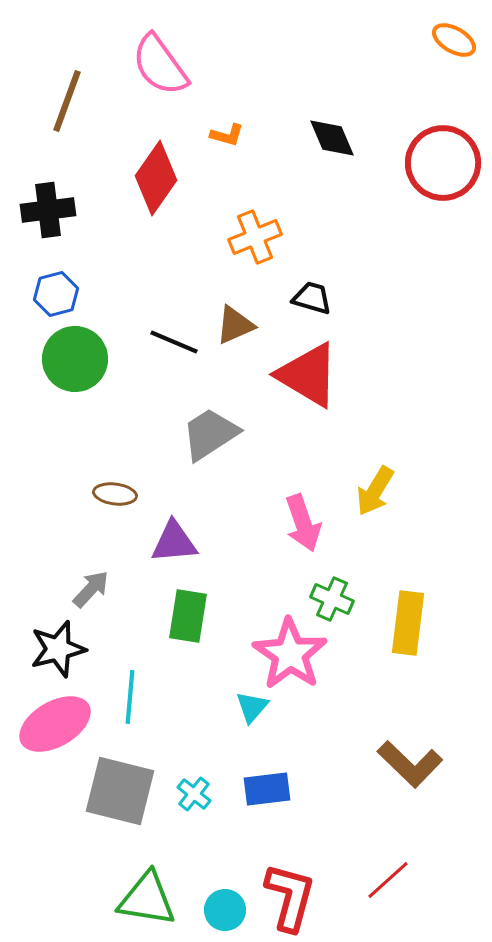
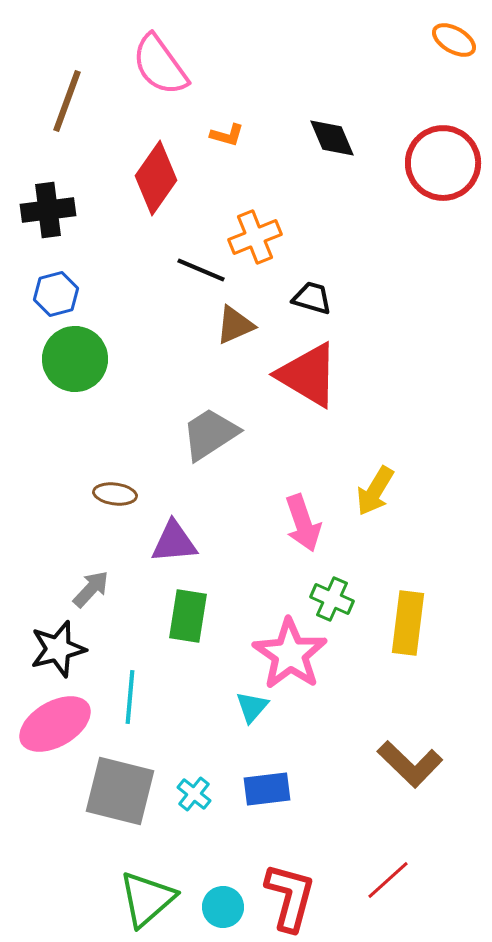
black line: moved 27 px right, 72 px up
green triangle: rotated 50 degrees counterclockwise
cyan circle: moved 2 px left, 3 px up
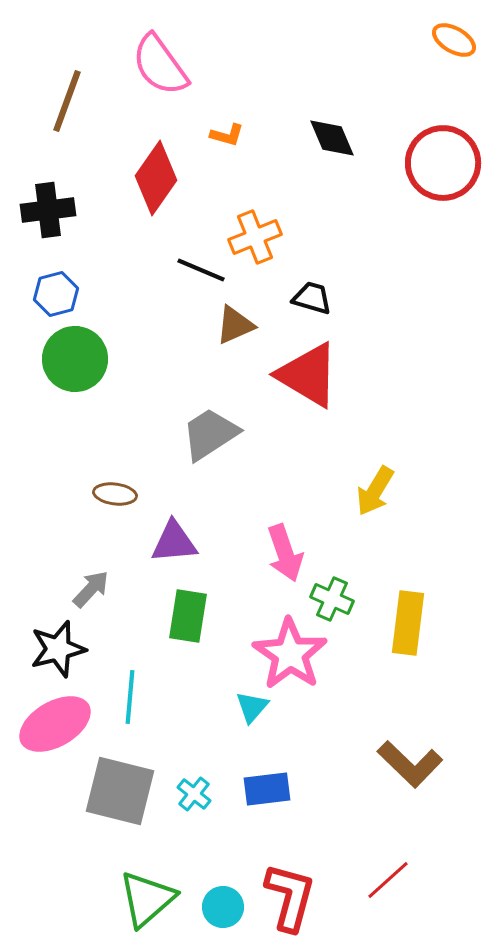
pink arrow: moved 18 px left, 30 px down
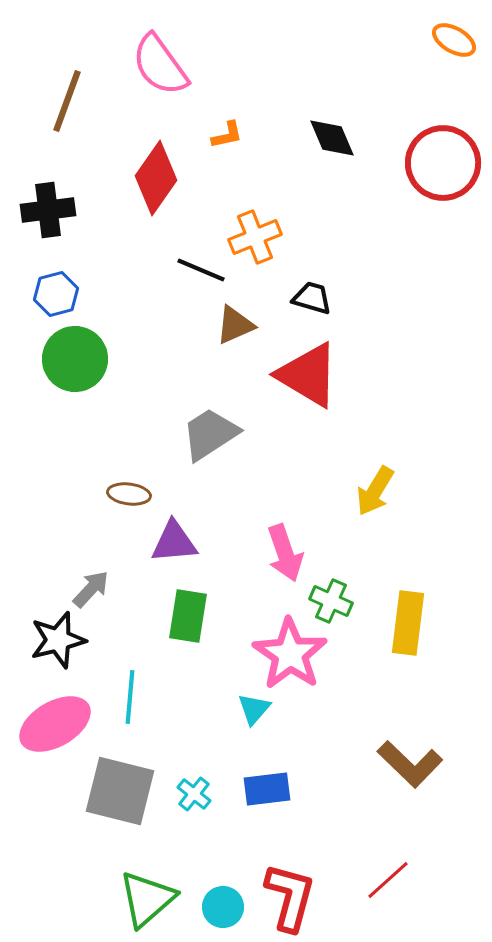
orange L-shape: rotated 28 degrees counterclockwise
brown ellipse: moved 14 px right
green cross: moved 1 px left, 2 px down
black star: moved 9 px up
cyan triangle: moved 2 px right, 2 px down
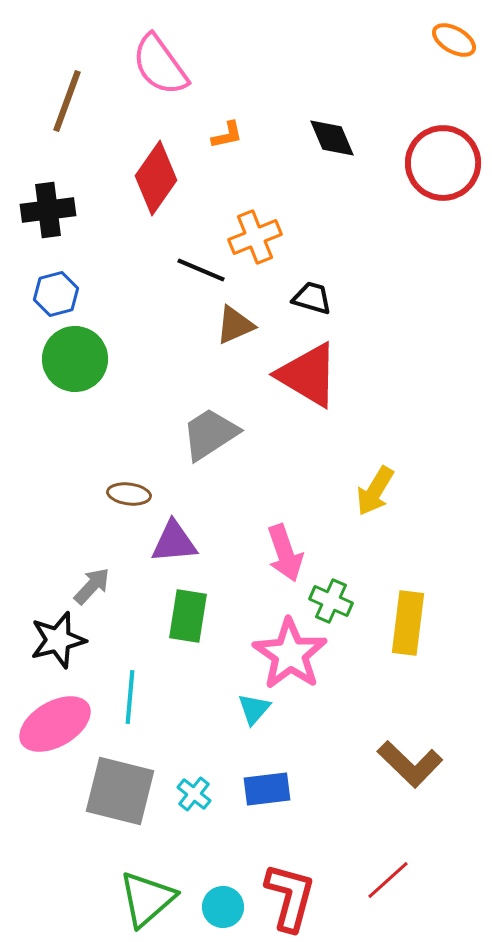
gray arrow: moved 1 px right, 3 px up
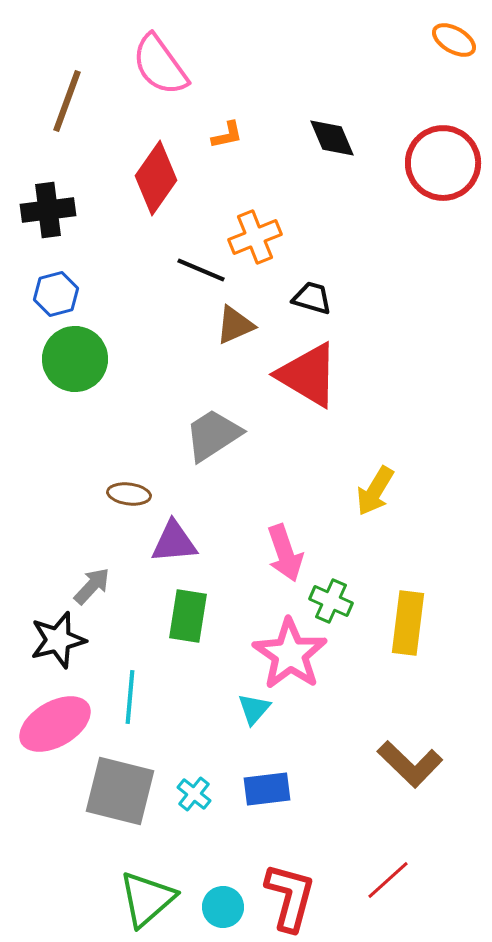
gray trapezoid: moved 3 px right, 1 px down
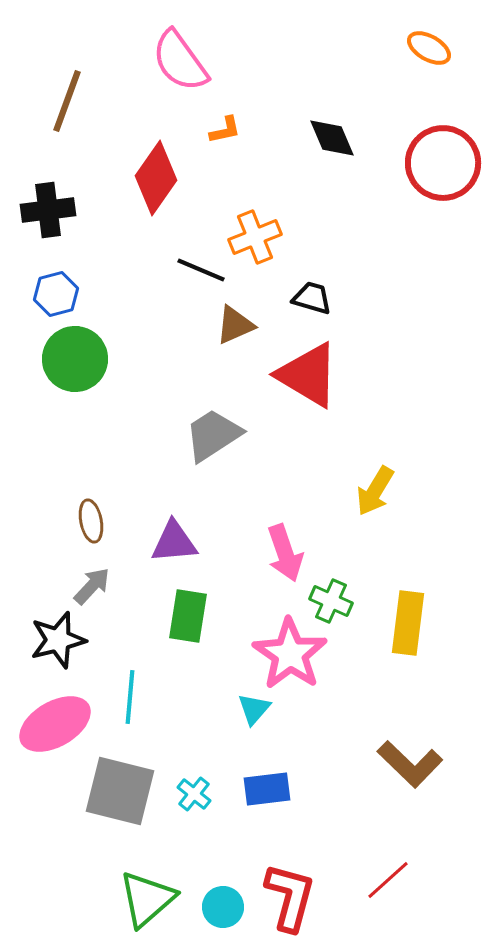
orange ellipse: moved 25 px left, 8 px down
pink semicircle: moved 20 px right, 4 px up
orange L-shape: moved 2 px left, 5 px up
brown ellipse: moved 38 px left, 27 px down; rotated 72 degrees clockwise
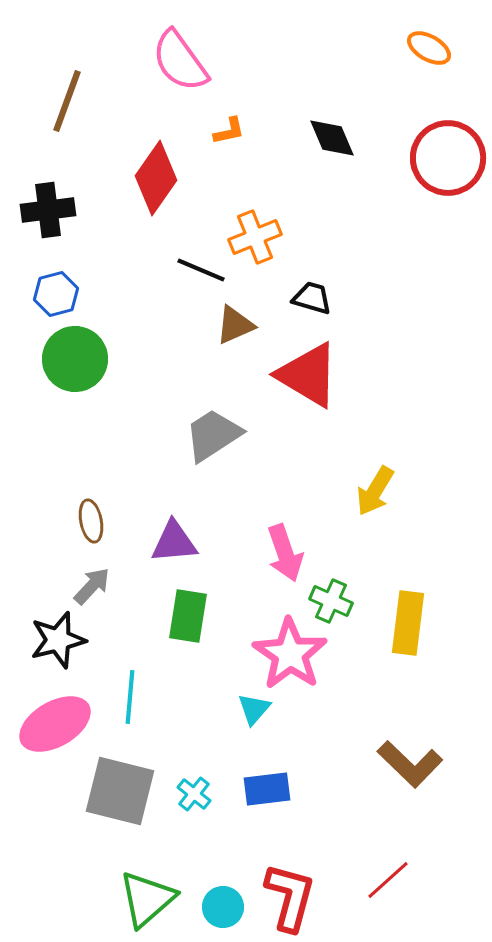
orange L-shape: moved 4 px right, 1 px down
red circle: moved 5 px right, 5 px up
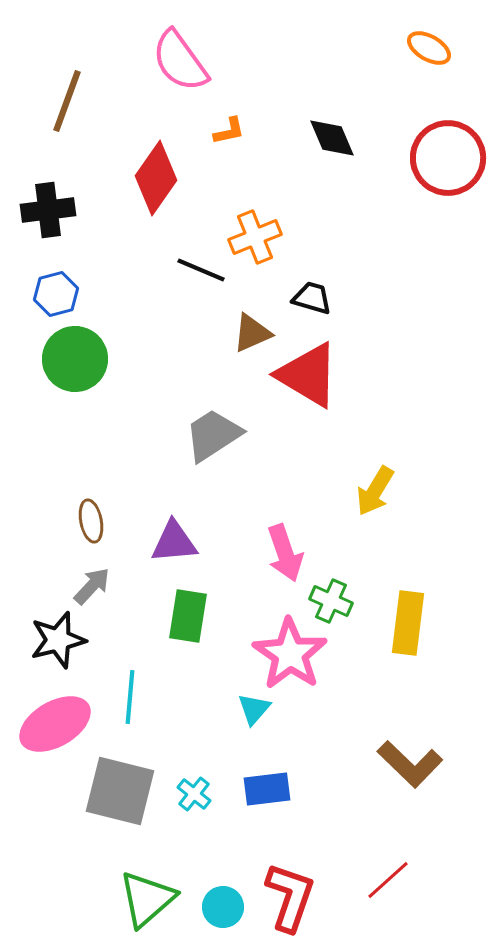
brown triangle: moved 17 px right, 8 px down
red L-shape: rotated 4 degrees clockwise
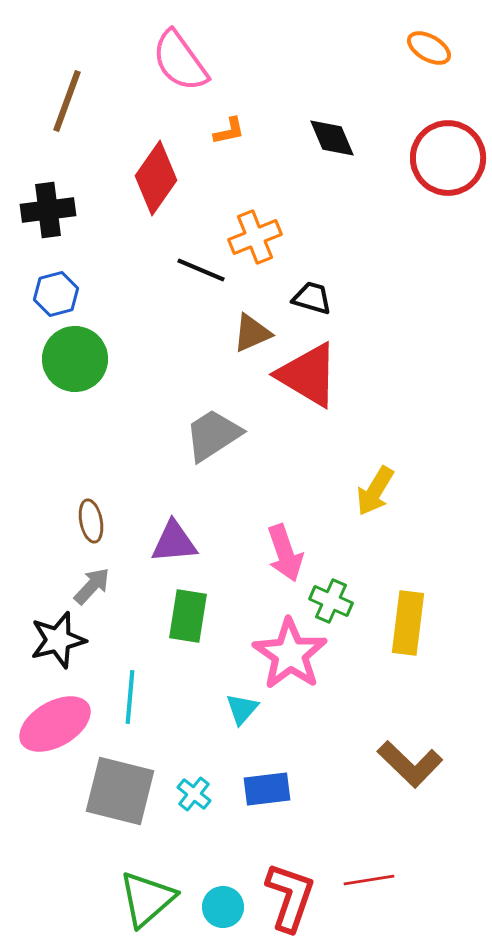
cyan triangle: moved 12 px left
red line: moved 19 px left; rotated 33 degrees clockwise
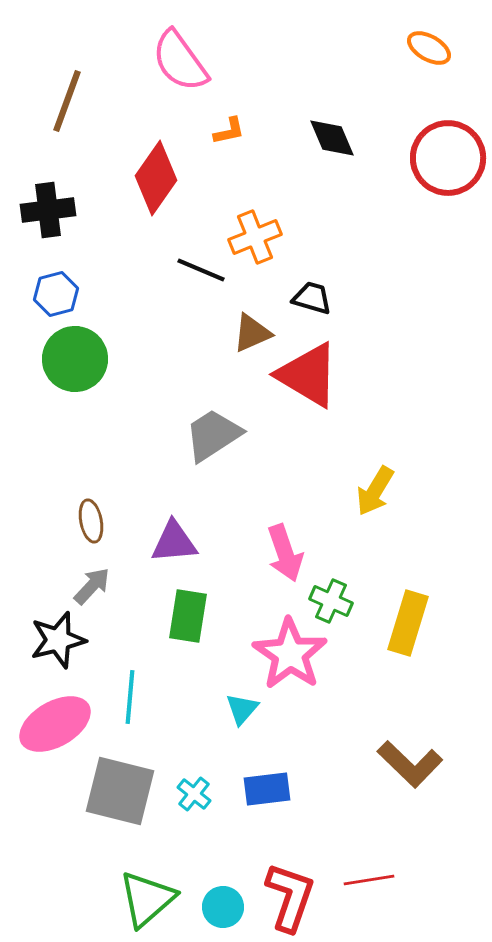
yellow rectangle: rotated 10 degrees clockwise
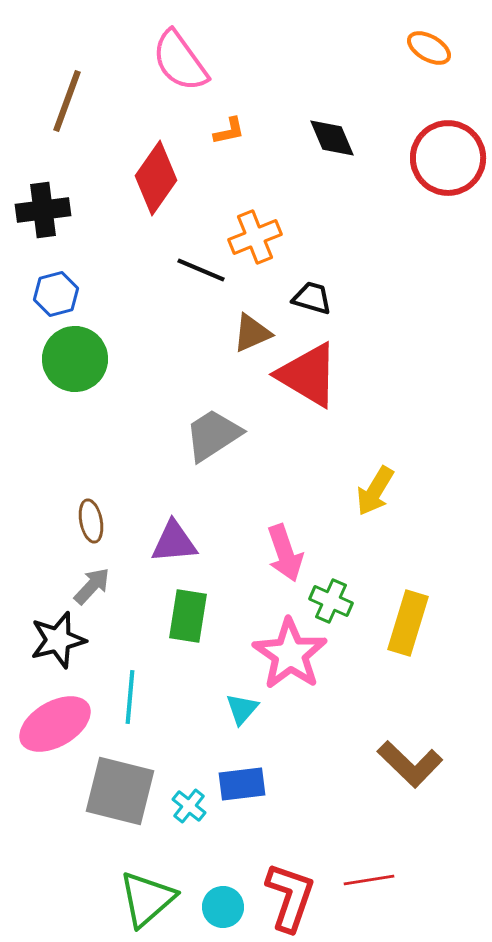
black cross: moved 5 px left
blue rectangle: moved 25 px left, 5 px up
cyan cross: moved 5 px left, 12 px down
